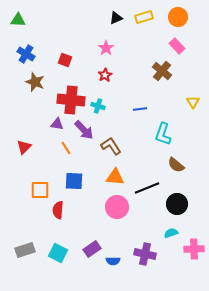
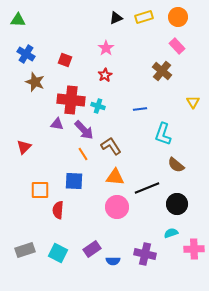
orange line: moved 17 px right, 6 px down
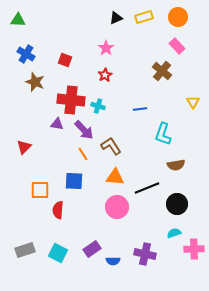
brown semicircle: rotated 48 degrees counterclockwise
cyan semicircle: moved 3 px right
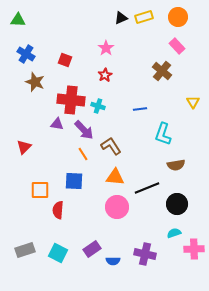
black triangle: moved 5 px right
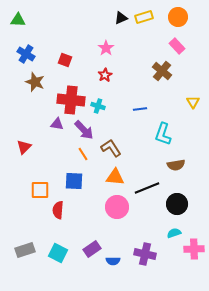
brown L-shape: moved 2 px down
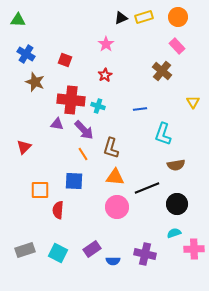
pink star: moved 4 px up
brown L-shape: rotated 130 degrees counterclockwise
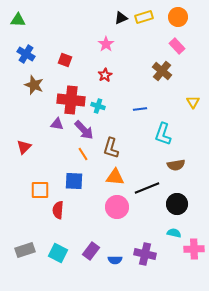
brown star: moved 1 px left, 3 px down
cyan semicircle: rotated 32 degrees clockwise
purple rectangle: moved 1 px left, 2 px down; rotated 18 degrees counterclockwise
blue semicircle: moved 2 px right, 1 px up
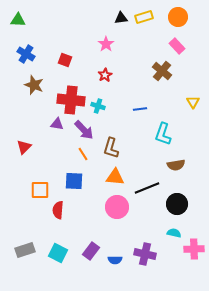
black triangle: rotated 16 degrees clockwise
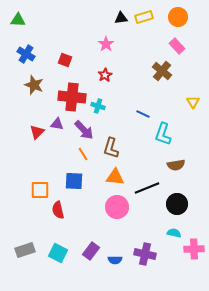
red cross: moved 1 px right, 3 px up
blue line: moved 3 px right, 5 px down; rotated 32 degrees clockwise
red triangle: moved 13 px right, 15 px up
red semicircle: rotated 18 degrees counterclockwise
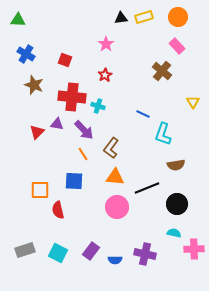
brown L-shape: rotated 20 degrees clockwise
